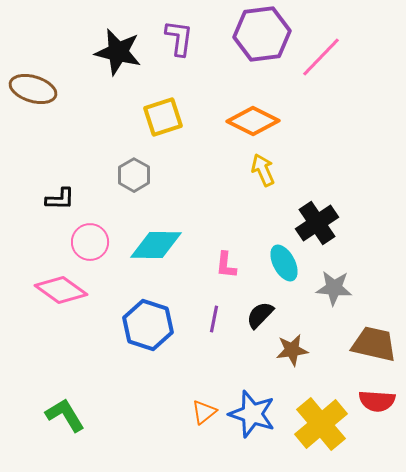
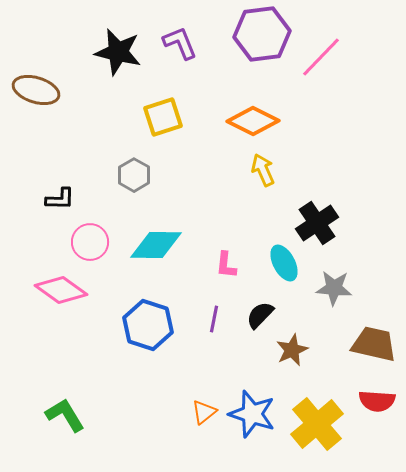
purple L-shape: moved 1 px right, 5 px down; rotated 30 degrees counterclockwise
brown ellipse: moved 3 px right, 1 px down
brown star: rotated 16 degrees counterclockwise
yellow cross: moved 4 px left
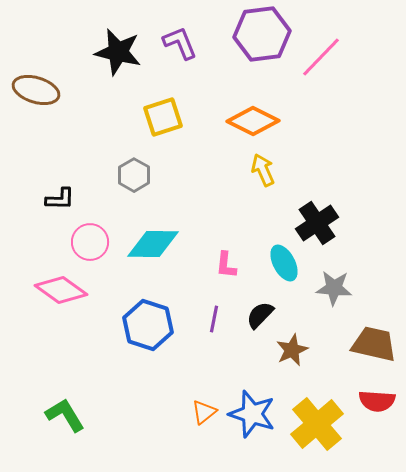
cyan diamond: moved 3 px left, 1 px up
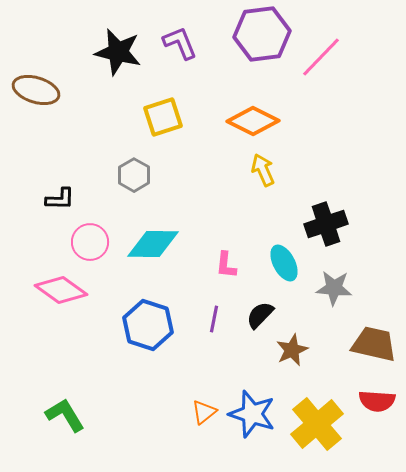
black cross: moved 9 px right, 1 px down; rotated 15 degrees clockwise
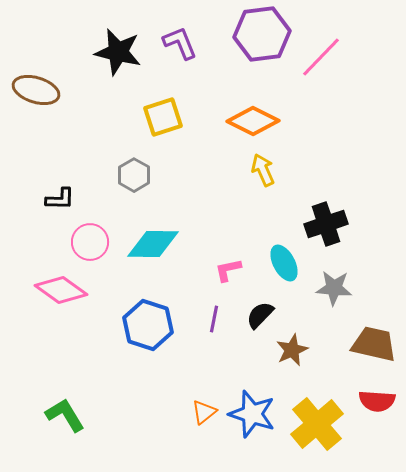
pink L-shape: moved 2 px right, 5 px down; rotated 72 degrees clockwise
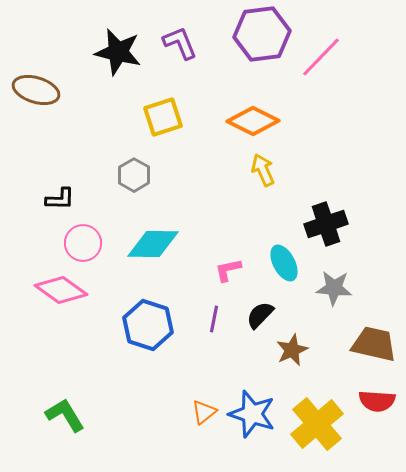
pink circle: moved 7 px left, 1 px down
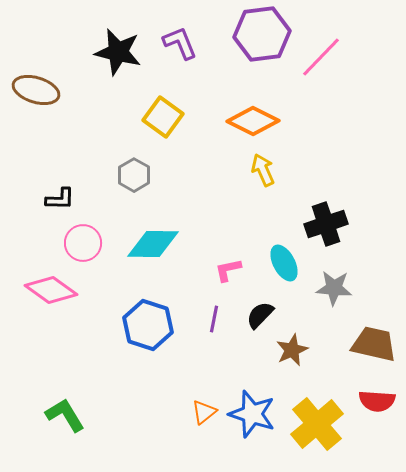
yellow square: rotated 36 degrees counterclockwise
pink diamond: moved 10 px left
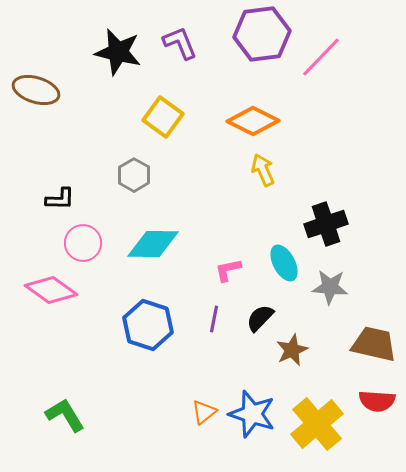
gray star: moved 4 px left, 1 px up
black semicircle: moved 3 px down
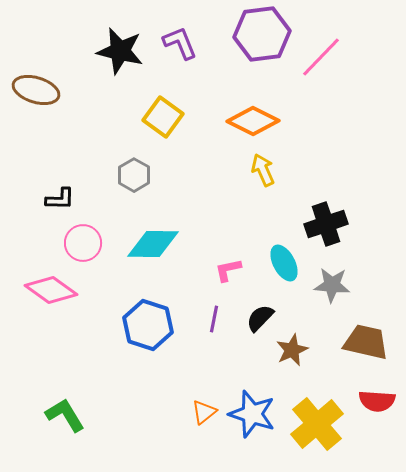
black star: moved 2 px right, 1 px up
gray star: moved 2 px right, 2 px up
brown trapezoid: moved 8 px left, 2 px up
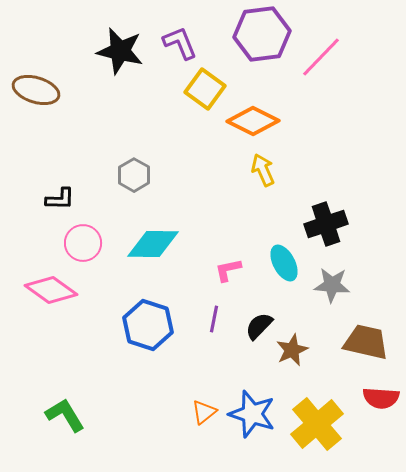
yellow square: moved 42 px right, 28 px up
black semicircle: moved 1 px left, 8 px down
red semicircle: moved 4 px right, 3 px up
